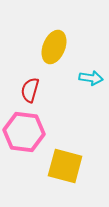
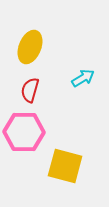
yellow ellipse: moved 24 px left
cyan arrow: moved 8 px left; rotated 40 degrees counterclockwise
pink hexagon: rotated 6 degrees counterclockwise
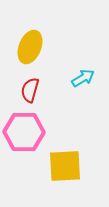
yellow square: rotated 18 degrees counterclockwise
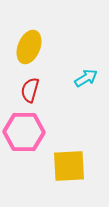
yellow ellipse: moved 1 px left
cyan arrow: moved 3 px right
yellow square: moved 4 px right
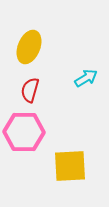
yellow square: moved 1 px right
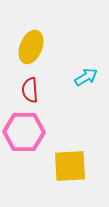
yellow ellipse: moved 2 px right
cyan arrow: moved 1 px up
red semicircle: rotated 20 degrees counterclockwise
